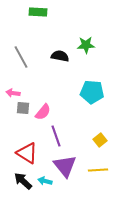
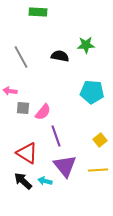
pink arrow: moved 3 px left, 2 px up
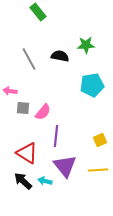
green rectangle: rotated 48 degrees clockwise
gray line: moved 8 px right, 2 px down
cyan pentagon: moved 7 px up; rotated 15 degrees counterclockwise
purple line: rotated 25 degrees clockwise
yellow square: rotated 16 degrees clockwise
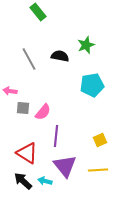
green star: rotated 18 degrees counterclockwise
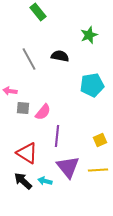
green star: moved 3 px right, 10 px up
purple line: moved 1 px right
purple triangle: moved 3 px right, 1 px down
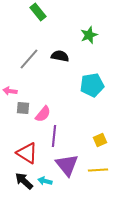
gray line: rotated 70 degrees clockwise
pink semicircle: moved 2 px down
purple line: moved 3 px left
purple triangle: moved 1 px left, 2 px up
black arrow: moved 1 px right
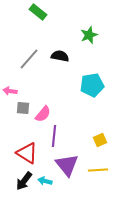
green rectangle: rotated 12 degrees counterclockwise
black arrow: rotated 96 degrees counterclockwise
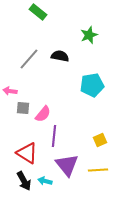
black arrow: rotated 66 degrees counterclockwise
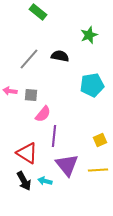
gray square: moved 8 px right, 13 px up
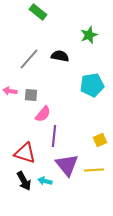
red triangle: moved 2 px left; rotated 15 degrees counterclockwise
yellow line: moved 4 px left
